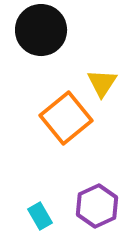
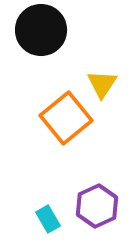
yellow triangle: moved 1 px down
cyan rectangle: moved 8 px right, 3 px down
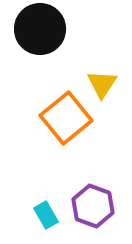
black circle: moved 1 px left, 1 px up
purple hexagon: moved 4 px left; rotated 15 degrees counterclockwise
cyan rectangle: moved 2 px left, 4 px up
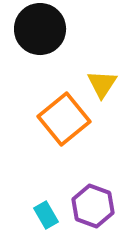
orange square: moved 2 px left, 1 px down
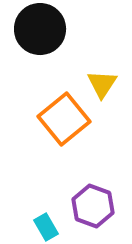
cyan rectangle: moved 12 px down
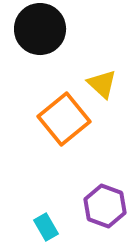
yellow triangle: rotated 20 degrees counterclockwise
purple hexagon: moved 12 px right
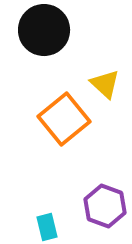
black circle: moved 4 px right, 1 px down
yellow triangle: moved 3 px right
cyan rectangle: moved 1 px right; rotated 16 degrees clockwise
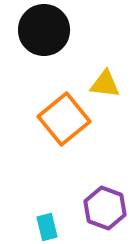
yellow triangle: rotated 36 degrees counterclockwise
purple hexagon: moved 2 px down
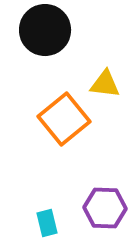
black circle: moved 1 px right
purple hexagon: rotated 18 degrees counterclockwise
cyan rectangle: moved 4 px up
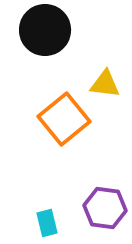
purple hexagon: rotated 6 degrees clockwise
